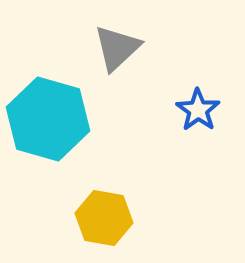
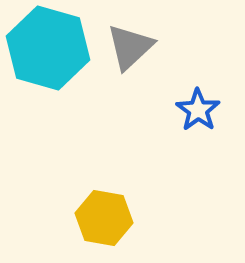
gray triangle: moved 13 px right, 1 px up
cyan hexagon: moved 71 px up
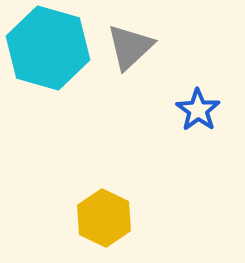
yellow hexagon: rotated 16 degrees clockwise
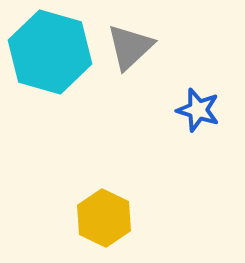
cyan hexagon: moved 2 px right, 4 px down
blue star: rotated 18 degrees counterclockwise
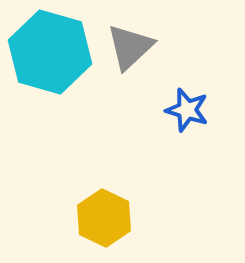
blue star: moved 11 px left
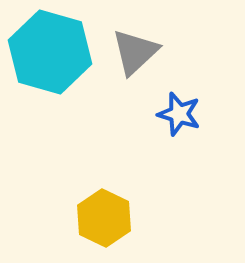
gray triangle: moved 5 px right, 5 px down
blue star: moved 8 px left, 4 px down
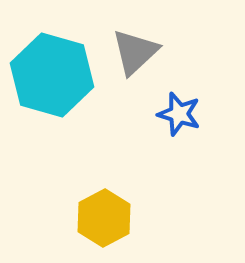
cyan hexagon: moved 2 px right, 23 px down
yellow hexagon: rotated 6 degrees clockwise
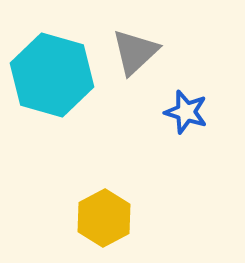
blue star: moved 7 px right, 2 px up
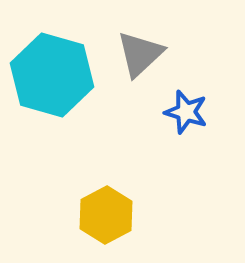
gray triangle: moved 5 px right, 2 px down
yellow hexagon: moved 2 px right, 3 px up
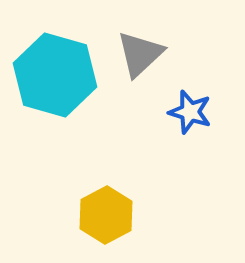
cyan hexagon: moved 3 px right
blue star: moved 4 px right
